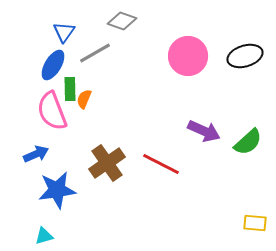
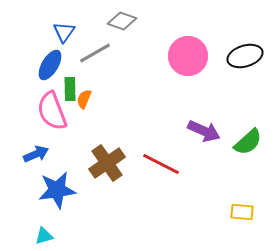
blue ellipse: moved 3 px left
yellow rectangle: moved 13 px left, 11 px up
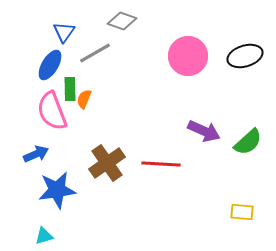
red line: rotated 24 degrees counterclockwise
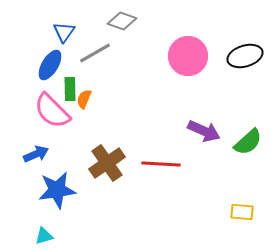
pink semicircle: rotated 24 degrees counterclockwise
